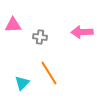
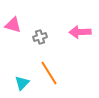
pink triangle: rotated 18 degrees clockwise
pink arrow: moved 2 px left
gray cross: rotated 24 degrees counterclockwise
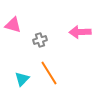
gray cross: moved 3 px down
cyan triangle: moved 4 px up
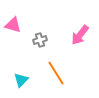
pink arrow: moved 3 px down; rotated 50 degrees counterclockwise
orange line: moved 7 px right
cyan triangle: moved 1 px left, 1 px down
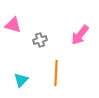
orange line: rotated 35 degrees clockwise
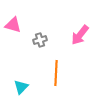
cyan triangle: moved 7 px down
